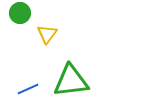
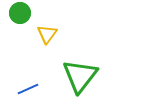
green triangle: moved 9 px right, 5 px up; rotated 45 degrees counterclockwise
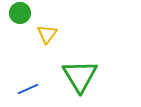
green triangle: rotated 9 degrees counterclockwise
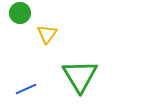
blue line: moved 2 px left
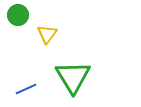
green circle: moved 2 px left, 2 px down
green triangle: moved 7 px left, 1 px down
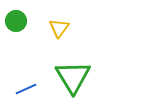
green circle: moved 2 px left, 6 px down
yellow triangle: moved 12 px right, 6 px up
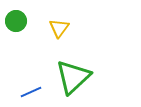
green triangle: rotated 18 degrees clockwise
blue line: moved 5 px right, 3 px down
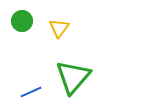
green circle: moved 6 px right
green triangle: rotated 6 degrees counterclockwise
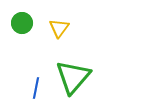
green circle: moved 2 px down
blue line: moved 5 px right, 4 px up; rotated 55 degrees counterclockwise
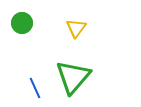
yellow triangle: moved 17 px right
blue line: moved 1 px left; rotated 35 degrees counterclockwise
